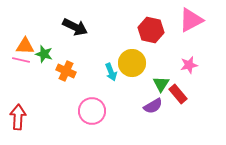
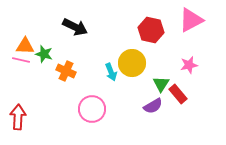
pink circle: moved 2 px up
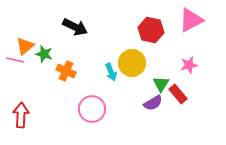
orange triangle: rotated 42 degrees counterclockwise
pink line: moved 6 px left
purple semicircle: moved 3 px up
red arrow: moved 3 px right, 2 px up
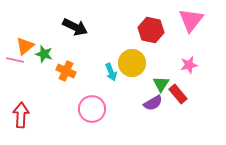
pink triangle: rotated 24 degrees counterclockwise
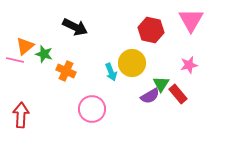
pink triangle: rotated 8 degrees counterclockwise
purple semicircle: moved 3 px left, 7 px up
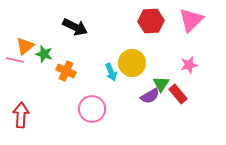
pink triangle: rotated 16 degrees clockwise
red hexagon: moved 9 px up; rotated 15 degrees counterclockwise
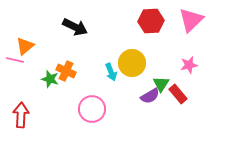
green star: moved 6 px right, 25 px down
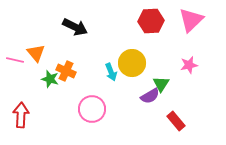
orange triangle: moved 11 px right, 7 px down; rotated 30 degrees counterclockwise
red rectangle: moved 2 px left, 27 px down
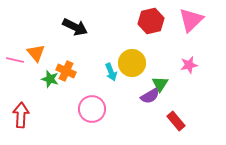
red hexagon: rotated 10 degrees counterclockwise
green triangle: moved 1 px left
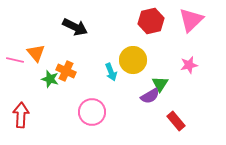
yellow circle: moved 1 px right, 3 px up
pink circle: moved 3 px down
